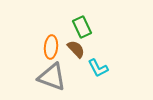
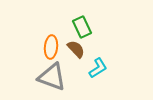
cyan L-shape: rotated 95 degrees counterclockwise
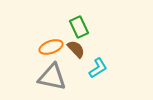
green rectangle: moved 3 px left
orange ellipse: rotated 65 degrees clockwise
gray triangle: rotated 8 degrees counterclockwise
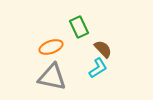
brown semicircle: moved 27 px right
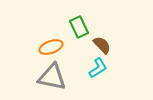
brown semicircle: moved 1 px left, 4 px up
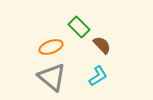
green rectangle: rotated 20 degrees counterclockwise
cyan L-shape: moved 8 px down
gray triangle: rotated 28 degrees clockwise
